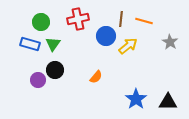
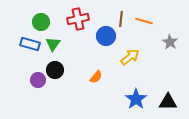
yellow arrow: moved 2 px right, 11 px down
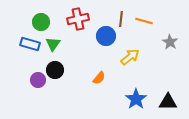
orange semicircle: moved 3 px right, 1 px down
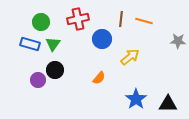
blue circle: moved 4 px left, 3 px down
gray star: moved 8 px right, 1 px up; rotated 28 degrees counterclockwise
black triangle: moved 2 px down
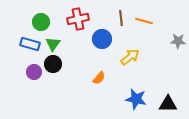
brown line: moved 1 px up; rotated 14 degrees counterclockwise
black circle: moved 2 px left, 6 px up
purple circle: moved 4 px left, 8 px up
blue star: rotated 25 degrees counterclockwise
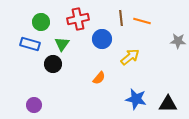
orange line: moved 2 px left
green triangle: moved 9 px right
purple circle: moved 33 px down
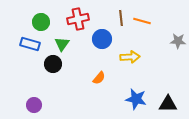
yellow arrow: rotated 36 degrees clockwise
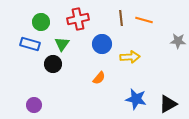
orange line: moved 2 px right, 1 px up
blue circle: moved 5 px down
black triangle: rotated 30 degrees counterclockwise
